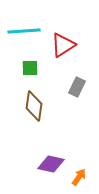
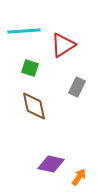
green square: rotated 18 degrees clockwise
brown diamond: rotated 20 degrees counterclockwise
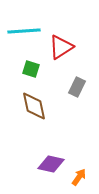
red triangle: moved 2 px left, 2 px down
green square: moved 1 px right, 1 px down
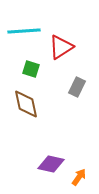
brown diamond: moved 8 px left, 2 px up
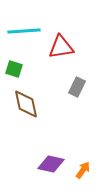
red triangle: rotated 24 degrees clockwise
green square: moved 17 px left
orange arrow: moved 4 px right, 7 px up
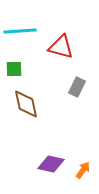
cyan line: moved 4 px left
red triangle: rotated 24 degrees clockwise
green square: rotated 18 degrees counterclockwise
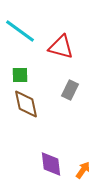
cyan line: rotated 40 degrees clockwise
green square: moved 6 px right, 6 px down
gray rectangle: moved 7 px left, 3 px down
purple diamond: rotated 72 degrees clockwise
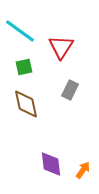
red triangle: rotated 48 degrees clockwise
green square: moved 4 px right, 8 px up; rotated 12 degrees counterclockwise
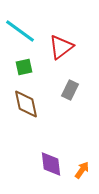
red triangle: rotated 20 degrees clockwise
orange arrow: moved 1 px left
